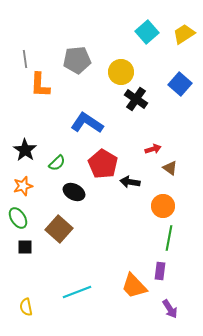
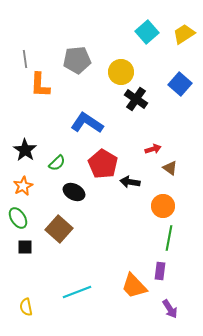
orange star: rotated 12 degrees counterclockwise
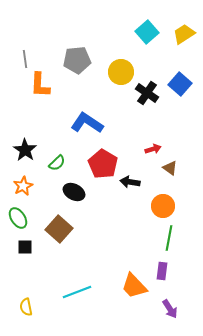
black cross: moved 11 px right, 6 px up
purple rectangle: moved 2 px right
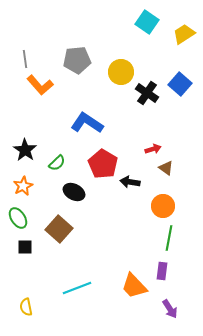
cyan square: moved 10 px up; rotated 15 degrees counterclockwise
orange L-shape: rotated 44 degrees counterclockwise
brown triangle: moved 4 px left
cyan line: moved 4 px up
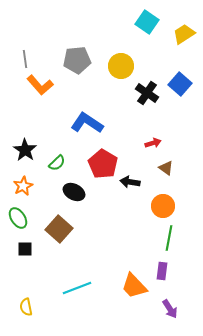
yellow circle: moved 6 px up
red arrow: moved 6 px up
black square: moved 2 px down
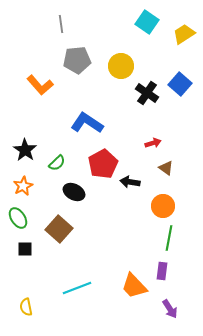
gray line: moved 36 px right, 35 px up
red pentagon: rotated 12 degrees clockwise
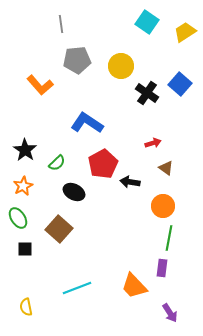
yellow trapezoid: moved 1 px right, 2 px up
purple rectangle: moved 3 px up
purple arrow: moved 4 px down
